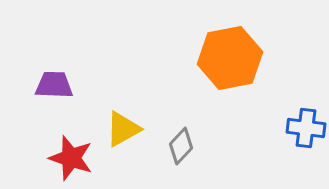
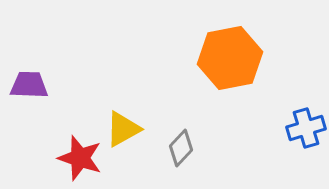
purple trapezoid: moved 25 px left
blue cross: rotated 24 degrees counterclockwise
gray diamond: moved 2 px down
red star: moved 9 px right
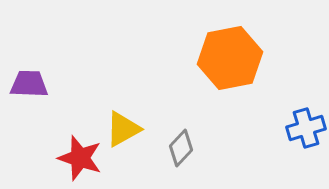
purple trapezoid: moved 1 px up
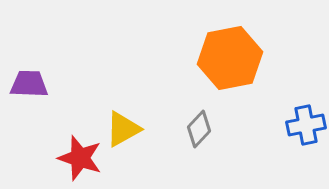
blue cross: moved 3 px up; rotated 6 degrees clockwise
gray diamond: moved 18 px right, 19 px up
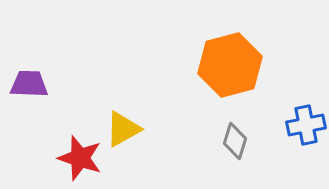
orange hexagon: moved 7 px down; rotated 4 degrees counterclockwise
gray diamond: moved 36 px right, 12 px down; rotated 27 degrees counterclockwise
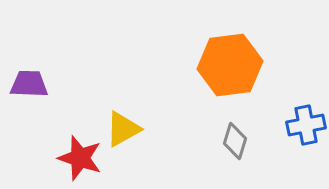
orange hexagon: rotated 8 degrees clockwise
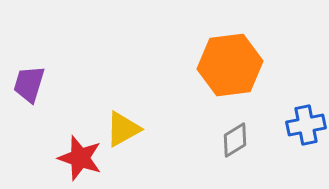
purple trapezoid: rotated 75 degrees counterclockwise
gray diamond: moved 1 px up; rotated 42 degrees clockwise
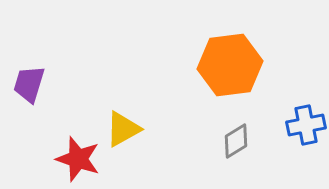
gray diamond: moved 1 px right, 1 px down
red star: moved 2 px left, 1 px down
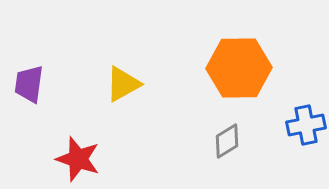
orange hexagon: moved 9 px right, 3 px down; rotated 6 degrees clockwise
purple trapezoid: rotated 9 degrees counterclockwise
yellow triangle: moved 45 px up
gray diamond: moved 9 px left
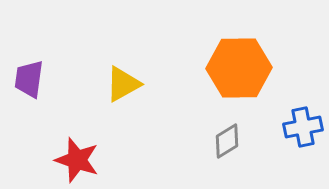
purple trapezoid: moved 5 px up
blue cross: moved 3 px left, 2 px down
red star: moved 1 px left, 1 px down
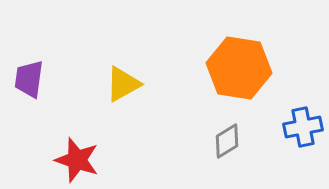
orange hexagon: rotated 10 degrees clockwise
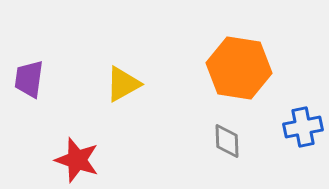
gray diamond: rotated 60 degrees counterclockwise
